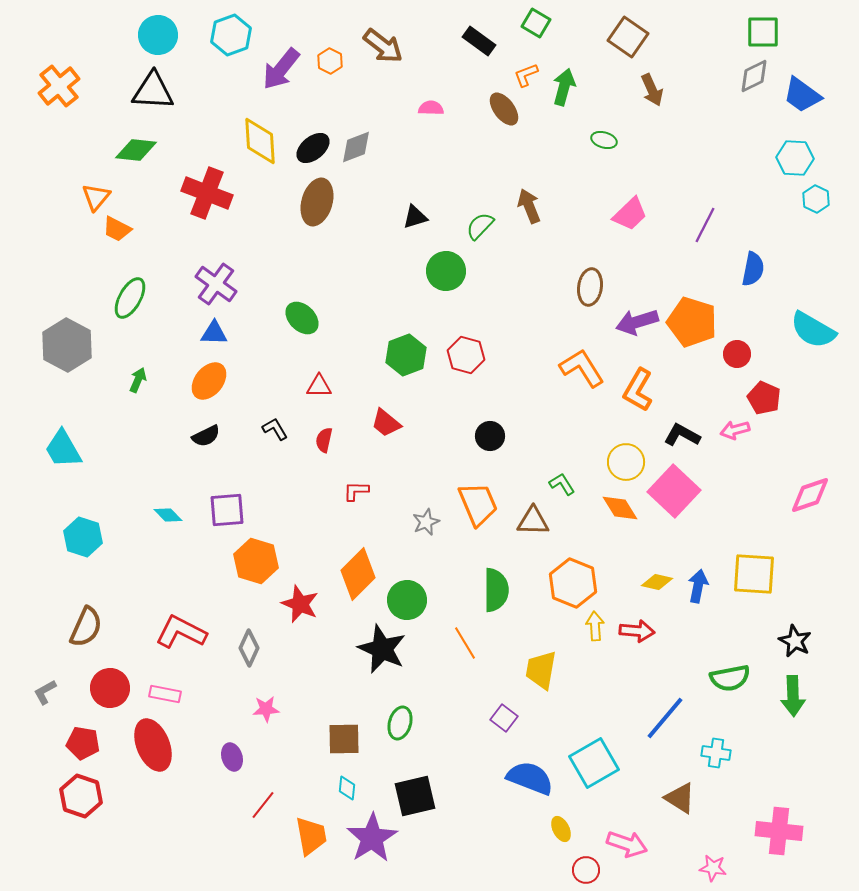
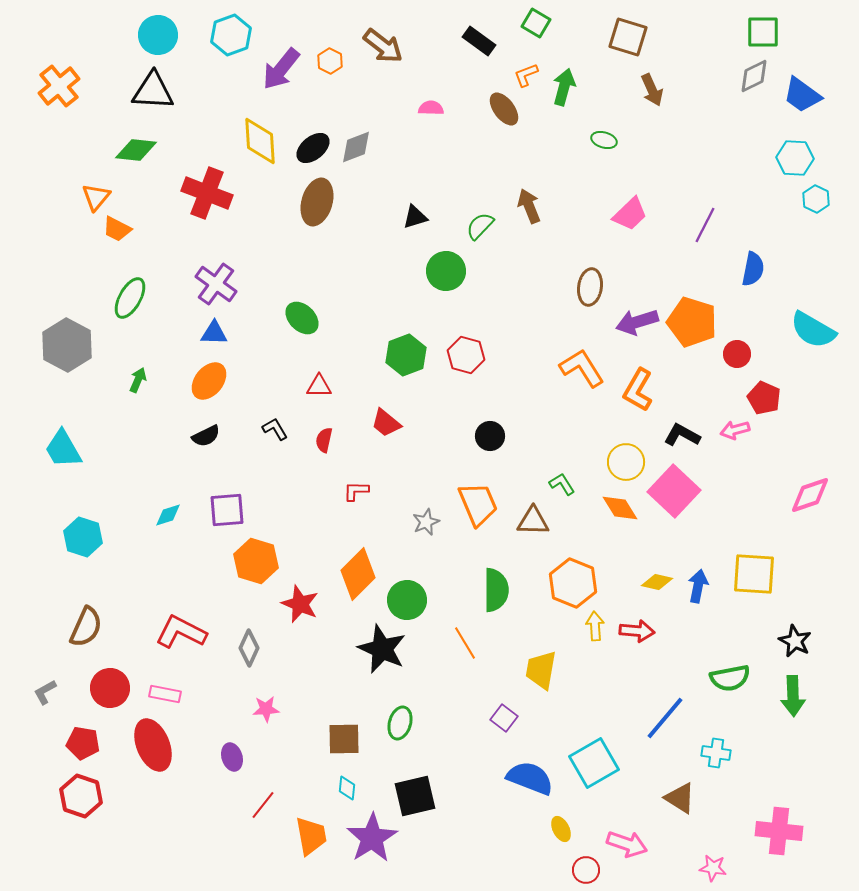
brown square at (628, 37): rotated 18 degrees counterclockwise
cyan diamond at (168, 515): rotated 64 degrees counterclockwise
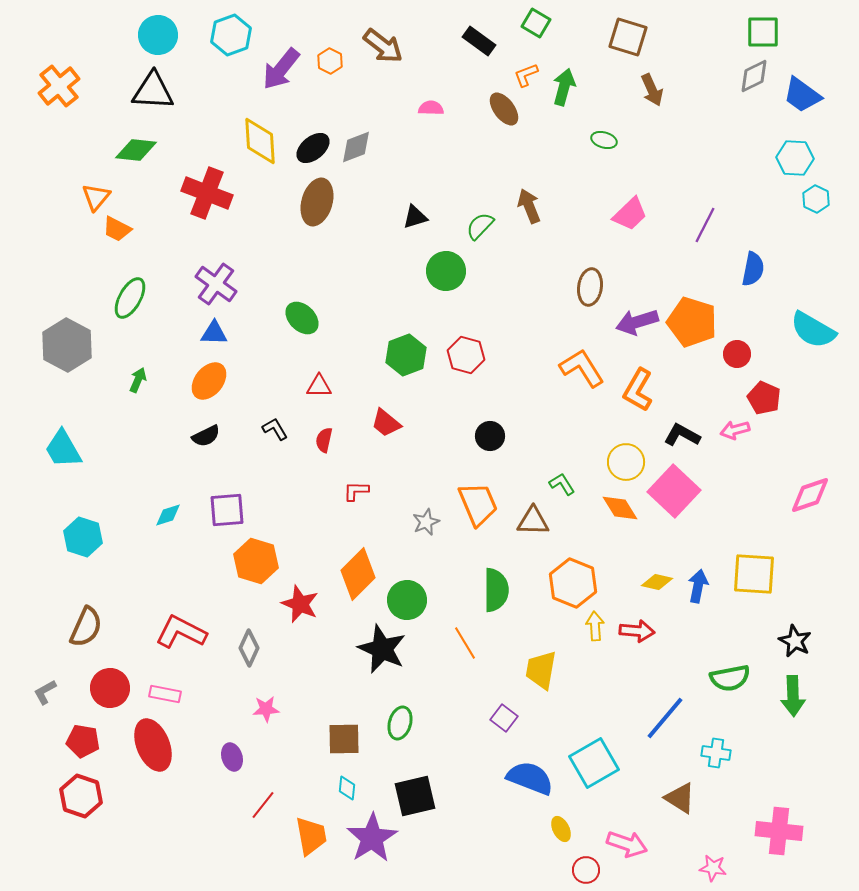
red pentagon at (83, 743): moved 2 px up
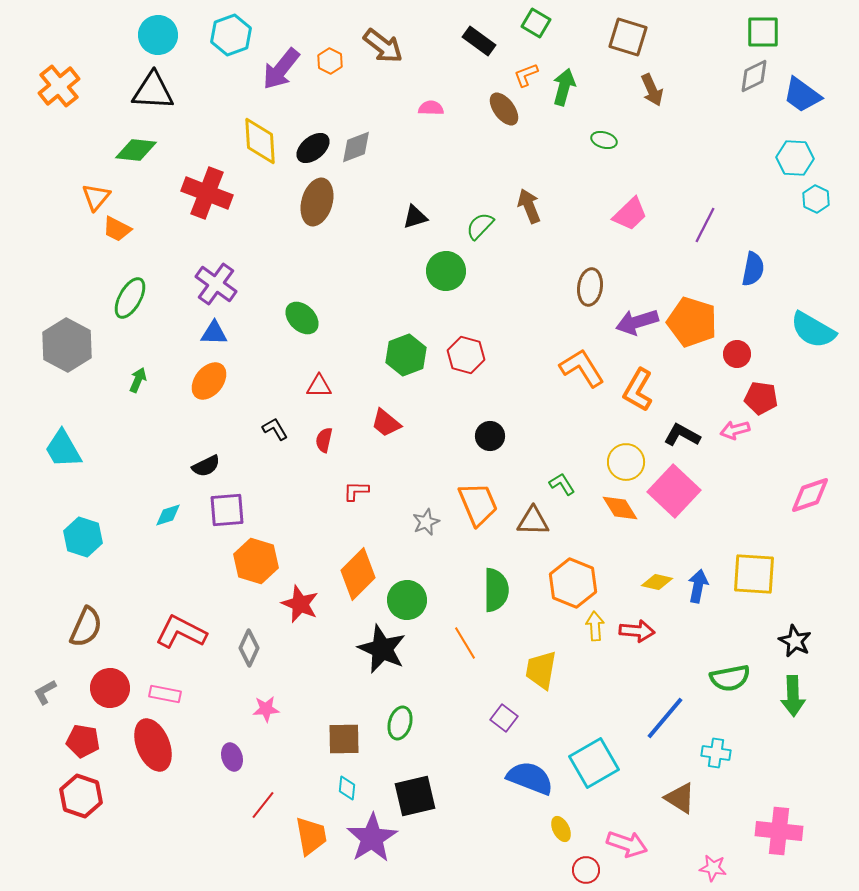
red pentagon at (764, 398): moved 3 px left; rotated 16 degrees counterclockwise
black semicircle at (206, 436): moved 30 px down
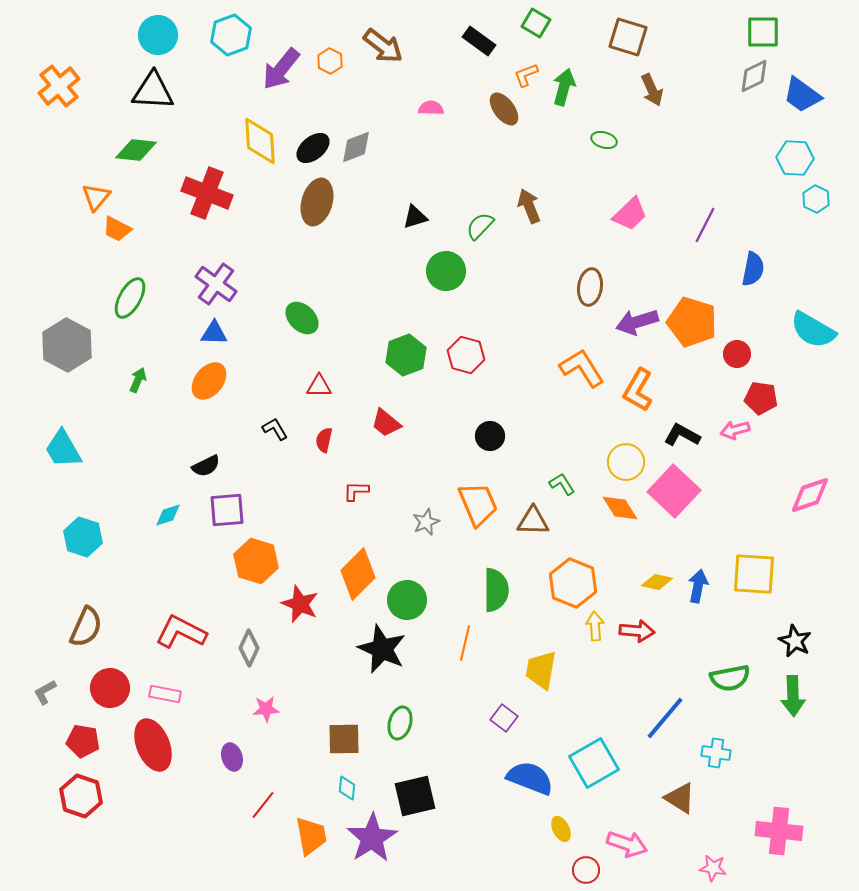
orange line at (465, 643): rotated 44 degrees clockwise
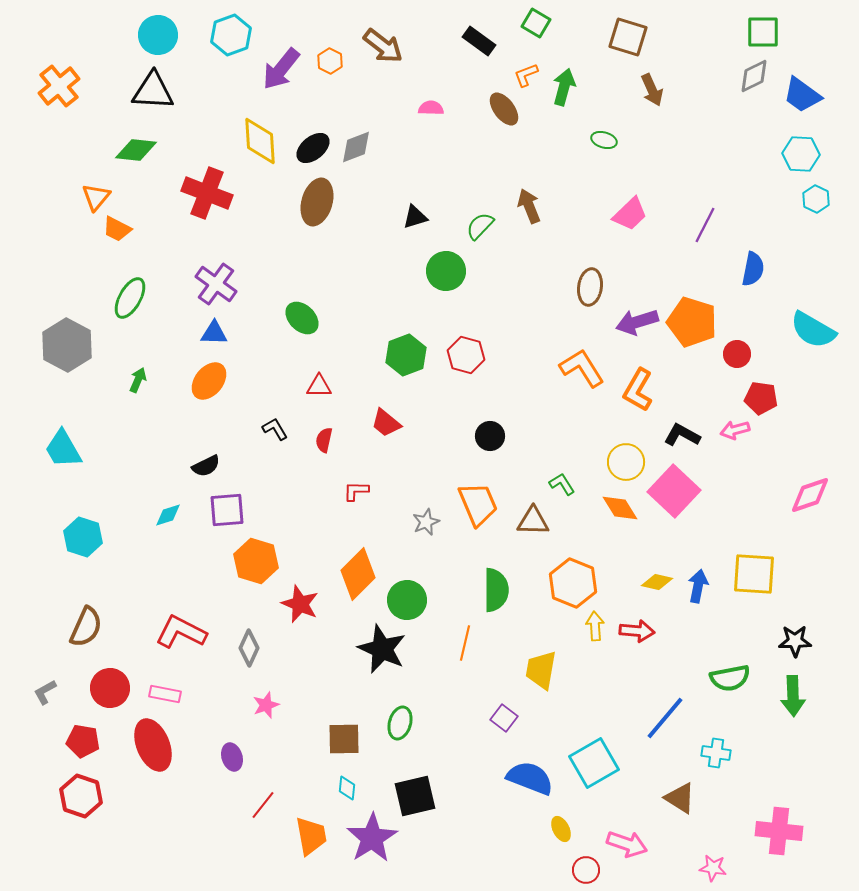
cyan hexagon at (795, 158): moved 6 px right, 4 px up
black star at (795, 641): rotated 28 degrees counterclockwise
pink star at (266, 709): moved 4 px up; rotated 16 degrees counterclockwise
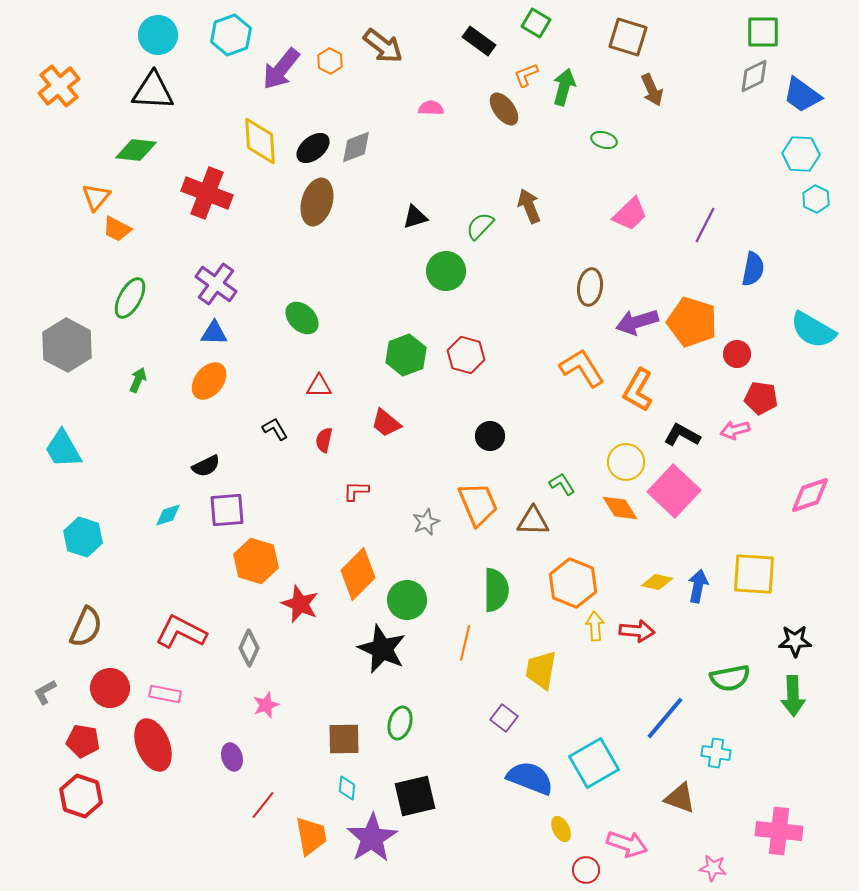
brown triangle at (680, 798): rotated 12 degrees counterclockwise
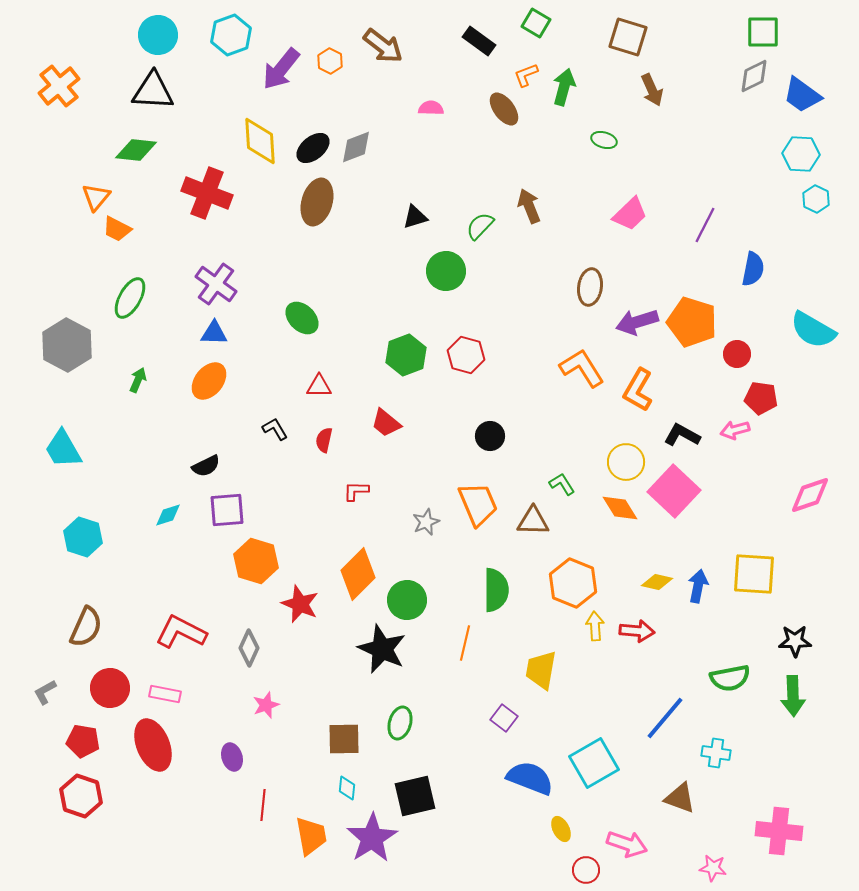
red line at (263, 805): rotated 32 degrees counterclockwise
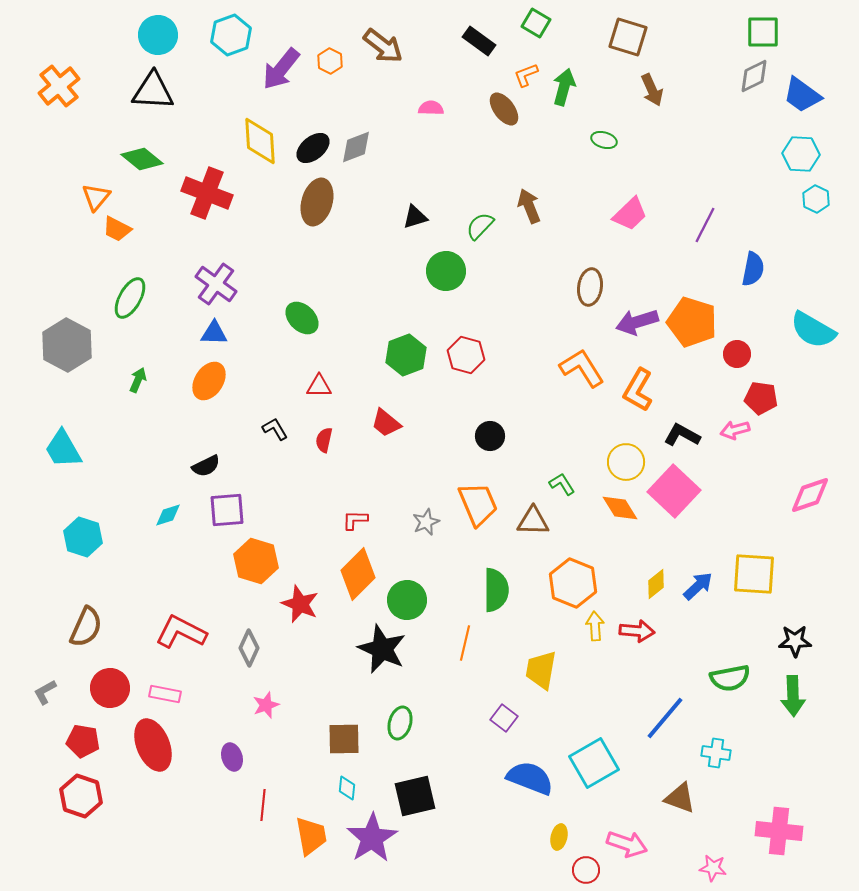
green diamond at (136, 150): moved 6 px right, 9 px down; rotated 33 degrees clockwise
orange ellipse at (209, 381): rotated 6 degrees counterclockwise
red L-shape at (356, 491): moved 1 px left, 29 px down
yellow diamond at (657, 582): moved 1 px left, 2 px down; rotated 52 degrees counterclockwise
blue arrow at (698, 586): rotated 36 degrees clockwise
yellow ellipse at (561, 829): moved 2 px left, 8 px down; rotated 40 degrees clockwise
